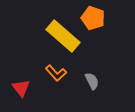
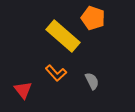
red triangle: moved 2 px right, 2 px down
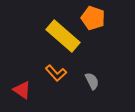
red triangle: moved 1 px left; rotated 18 degrees counterclockwise
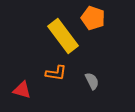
yellow rectangle: rotated 12 degrees clockwise
orange L-shape: rotated 40 degrees counterclockwise
red triangle: rotated 18 degrees counterclockwise
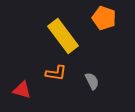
orange pentagon: moved 11 px right
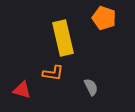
yellow rectangle: moved 2 px down; rotated 24 degrees clockwise
orange L-shape: moved 3 px left
gray semicircle: moved 1 px left, 6 px down
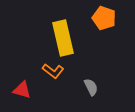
orange L-shape: moved 2 px up; rotated 30 degrees clockwise
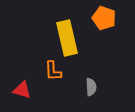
yellow rectangle: moved 4 px right
orange L-shape: rotated 50 degrees clockwise
gray semicircle: rotated 24 degrees clockwise
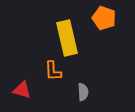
gray semicircle: moved 8 px left, 5 px down
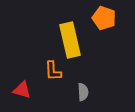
yellow rectangle: moved 3 px right, 2 px down
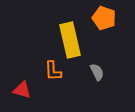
gray semicircle: moved 14 px right, 20 px up; rotated 24 degrees counterclockwise
